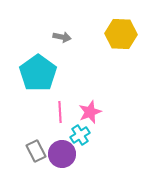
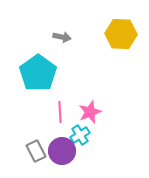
purple circle: moved 3 px up
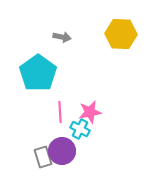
pink star: rotated 10 degrees clockwise
cyan cross: moved 6 px up; rotated 30 degrees counterclockwise
gray rectangle: moved 7 px right, 6 px down; rotated 10 degrees clockwise
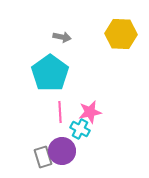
cyan pentagon: moved 12 px right
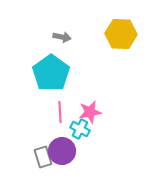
cyan pentagon: moved 1 px right
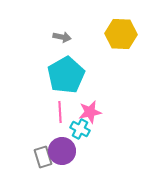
cyan pentagon: moved 15 px right, 2 px down; rotated 6 degrees clockwise
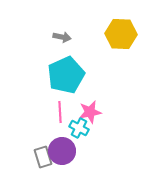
cyan pentagon: rotated 6 degrees clockwise
cyan cross: moved 1 px left, 1 px up
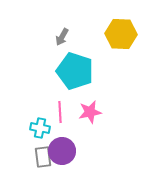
gray arrow: rotated 108 degrees clockwise
cyan pentagon: moved 9 px right, 4 px up; rotated 30 degrees counterclockwise
cyan cross: moved 39 px left; rotated 18 degrees counterclockwise
gray rectangle: rotated 10 degrees clockwise
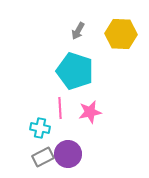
gray arrow: moved 16 px right, 6 px up
pink line: moved 4 px up
purple circle: moved 6 px right, 3 px down
gray rectangle: rotated 70 degrees clockwise
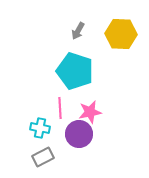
purple circle: moved 11 px right, 20 px up
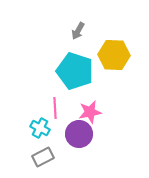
yellow hexagon: moved 7 px left, 21 px down
pink line: moved 5 px left
cyan cross: rotated 18 degrees clockwise
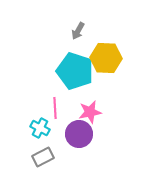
yellow hexagon: moved 8 px left, 3 px down
